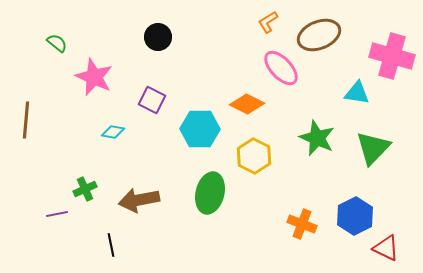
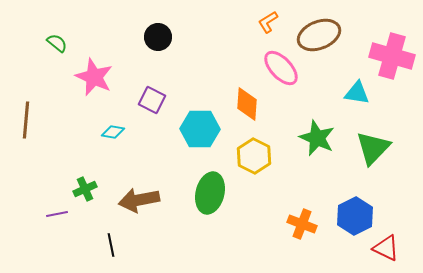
orange diamond: rotated 68 degrees clockwise
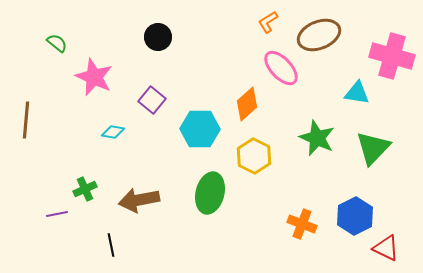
purple square: rotated 12 degrees clockwise
orange diamond: rotated 44 degrees clockwise
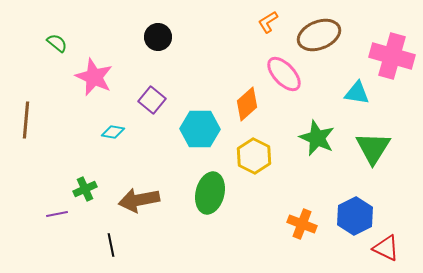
pink ellipse: moved 3 px right, 6 px down
green triangle: rotated 12 degrees counterclockwise
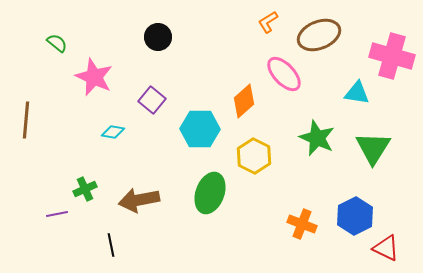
orange diamond: moved 3 px left, 3 px up
green ellipse: rotated 6 degrees clockwise
